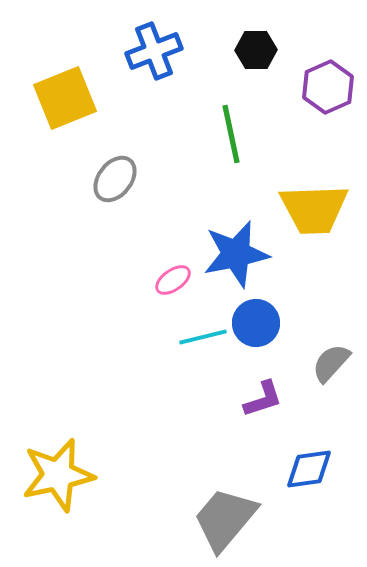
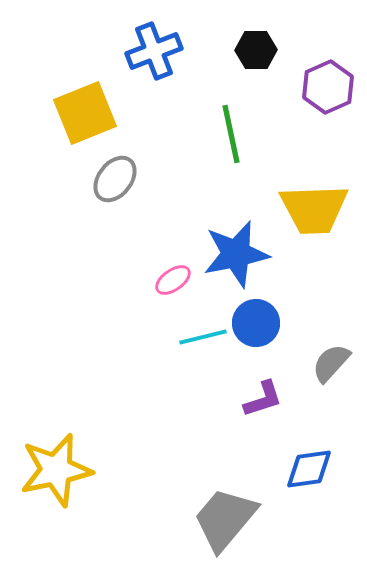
yellow square: moved 20 px right, 15 px down
yellow star: moved 2 px left, 5 px up
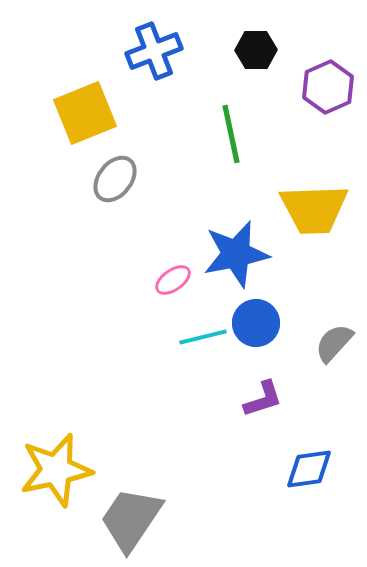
gray semicircle: moved 3 px right, 20 px up
gray trapezoid: moved 94 px left; rotated 6 degrees counterclockwise
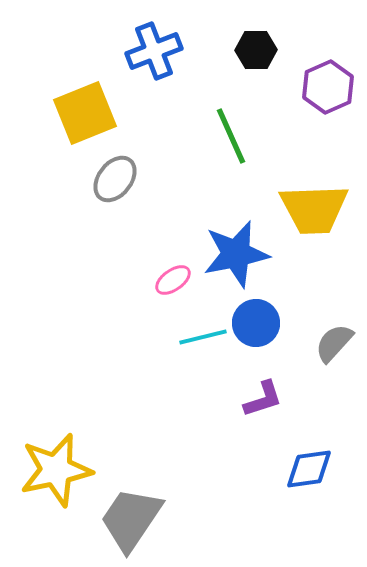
green line: moved 2 px down; rotated 12 degrees counterclockwise
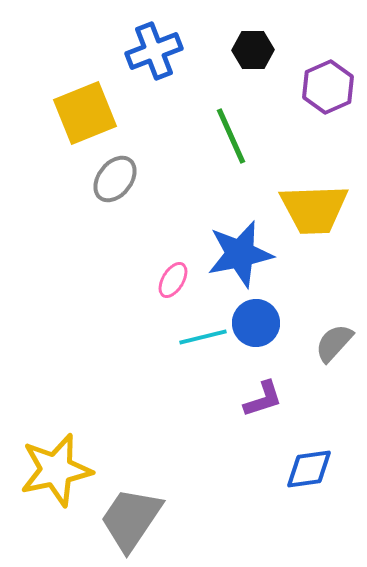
black hexagon: moved 3 px left
blue star: moved 4 px right
pink ellipse: rotated 24 degrees counterclockwise
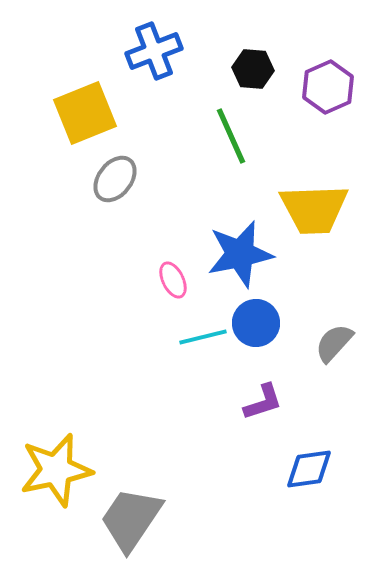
black hexagon: moved 19 px down; rotated 6 degrees clockwise
pink ellipse: rotated 57 degrees counterclockwise
purple L-shape: moved 3 px down
